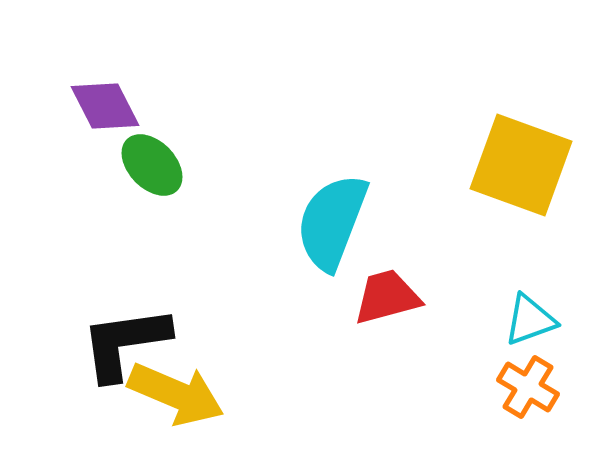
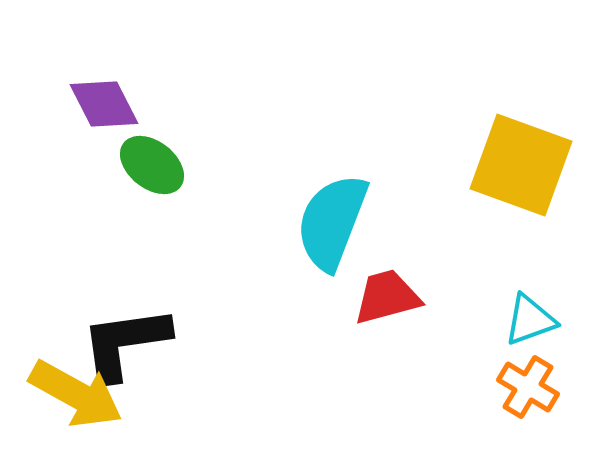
purple diamond: moved 1 px left, 2 px up
green ellipse: rotated 8 degrees counterclockwise
yellow arrow: moved 100 px left; rotated 6 degrees clockwise
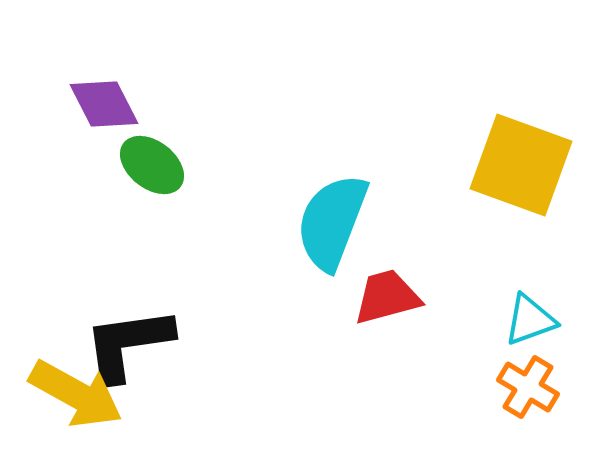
black L-shape: moved 3 px right, 1 px down
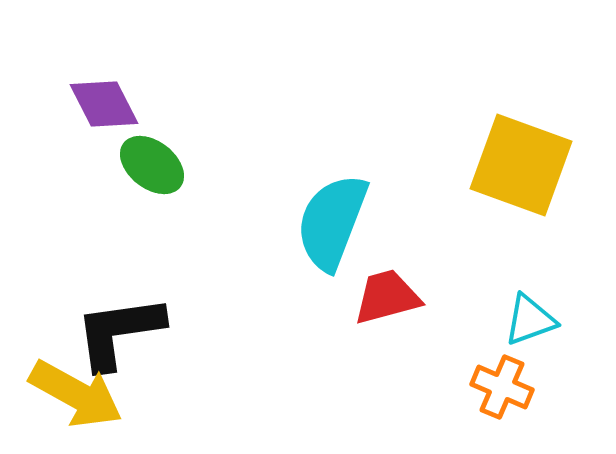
black L-shape: moved 9 px left, 12 px up
orange cross: moved 26 px left; rotated 8 degrees counterclockwise
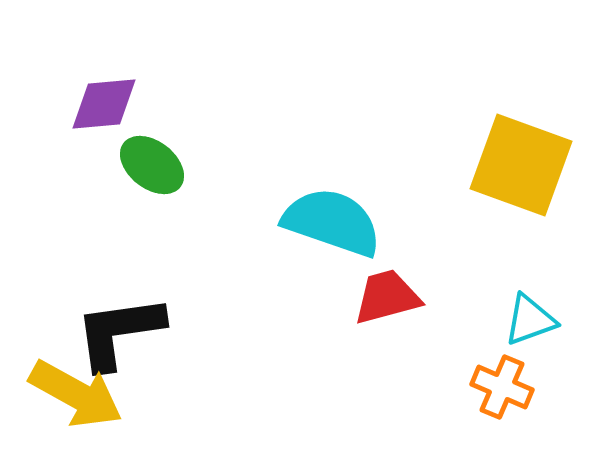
purple diamond: rotated 68 degrees counterclockwise
cyan semicircle: rotated 88 degrees clockwise
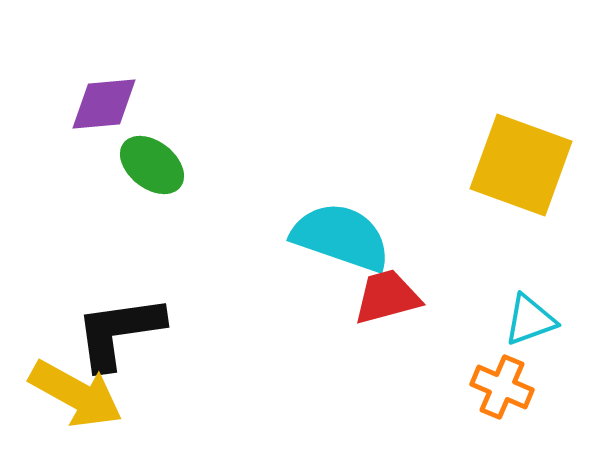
cyan semicircle: moved 9 px right, 15 px down
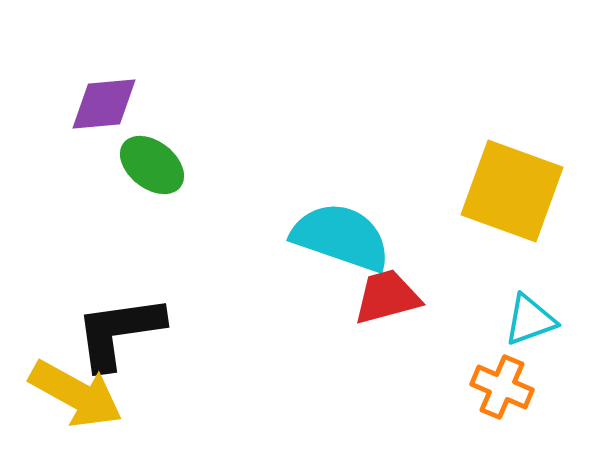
yellow square: moved 9 px left, 26 px down
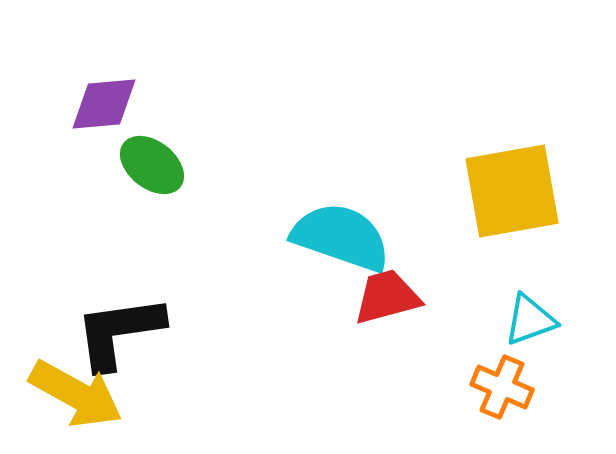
yellow square: rotated 30 degrees counterclockwise
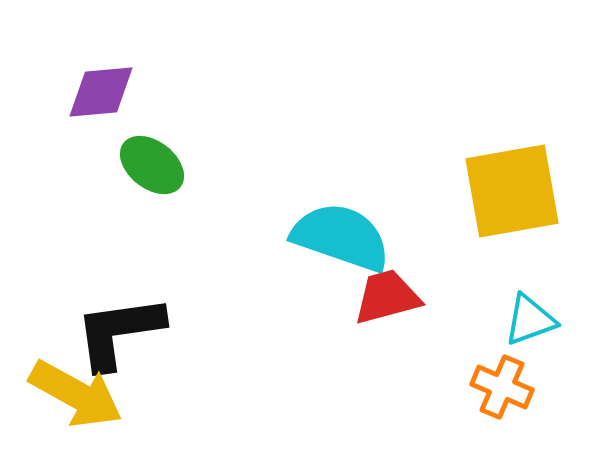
purple diamond: moved 3 px left, 12 px up
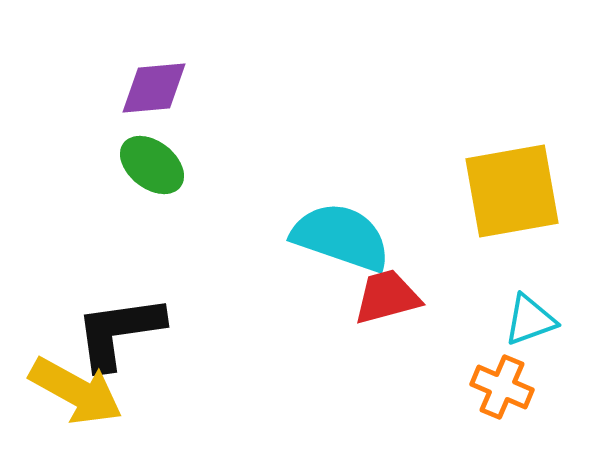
purple diamond: moved 53 px right, 4 px up
yellow arrow: moved 3 px up
